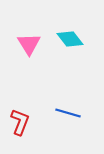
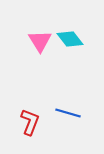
pink triangle: moved 11 px right, 3 px up
red L-shape: moved 10 px right
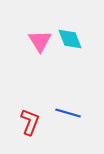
cyan diamond: rotated 16 degrees clockwise
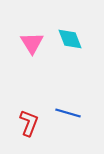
pink triangle: moved 8 px left, 2 px down
red L-shape: moved 1 px left, 1 px down
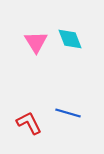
pink triangle: moved 4 px right, 1 px up
red L-shape: rotated 48 degrees counterclockwise
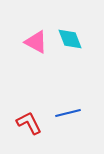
pink triangle: rotated 30 degrees counterclockwise
blue line: rotated 30 degrees counterclockwise
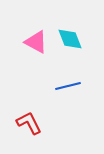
blue line: moved 27 px up
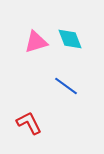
pink triangle: rotated 45 degrees counterclockwise
blue line: moved 2 px left; rotated 50 degrees clockwise
